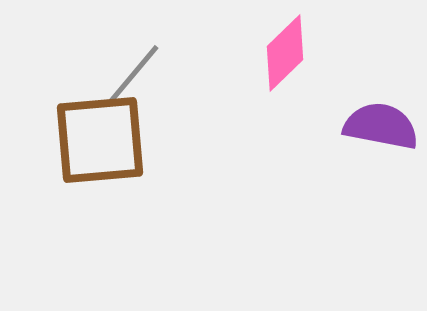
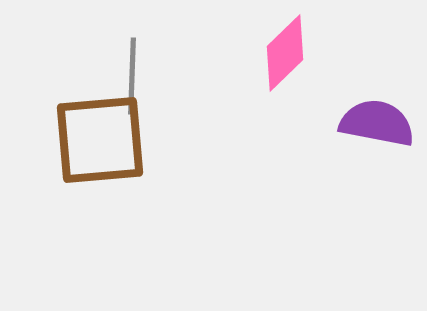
gray line: rotated 38 degrees counterclockwise
purple semicircle: moved 4 px left, 3 px up
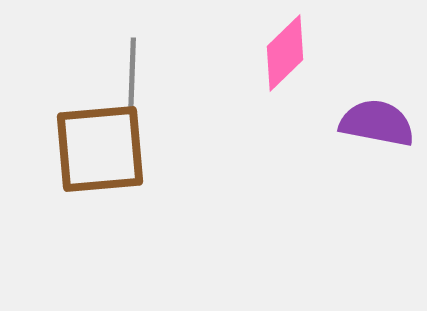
brown square: moved 9 px down
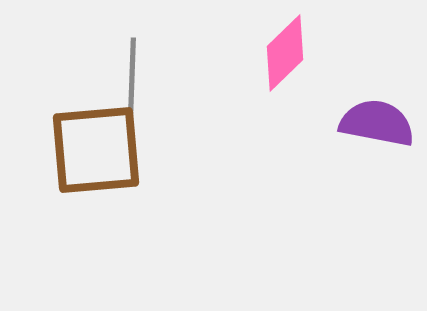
brown square: moved 4 px left, 1 px down
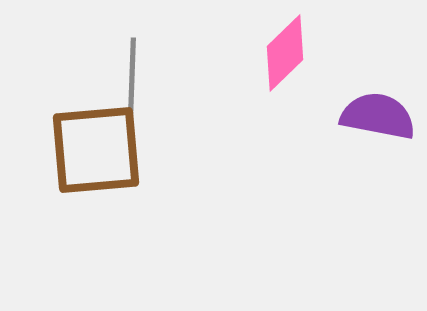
purple semicircle: moved 1 px right, 7 px up
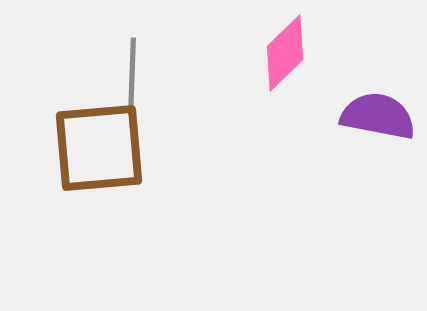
brown square: moved 3 px right, 2 px up
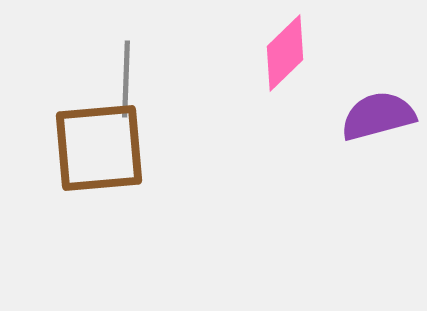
gray line: moved 6 px left, 3 px down
purple semicircle: rotated 26 degrees counterclockwise
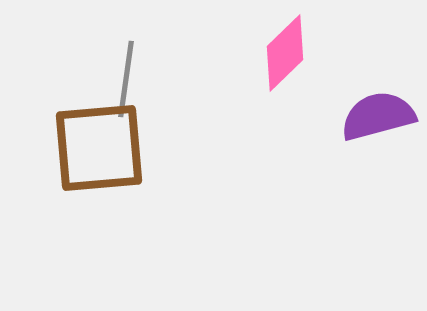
gray line: rotated 6 degrees clockwise
